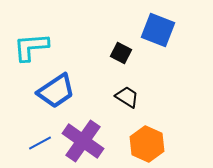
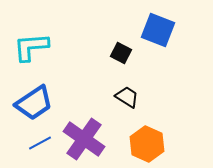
blue trapezoid: moved 22 px left, 12 px down
purple cross: moved 1 px right, 2 px up
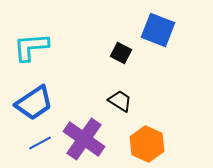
black trapezoid: moved 7 px left, 4 px down
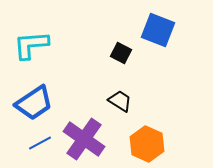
cyan L-shape: moved 2 px up
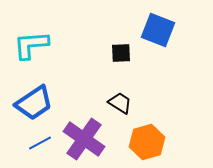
black square: rotated 30 degrees counterclockwise
black trapezoid: moved 2 px down
orange hexagon: moved 2 px up; rotated 20 degrees clockwise
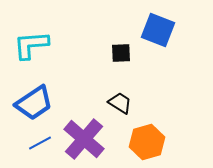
purple cross: rotated 6 degrees clockwise
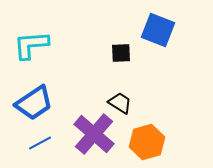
purple cross: moved 10 px right, 5 px up
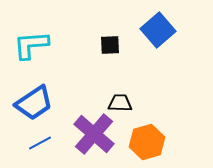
blue square: rotated 28 degrees clockwise
black square: moved 11 px left, 8 px up
black trapezoid: rotated 30 degrees counterclockwise
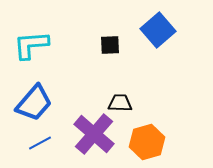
blue trapezoid: rotated 15 degrees counterclockwise
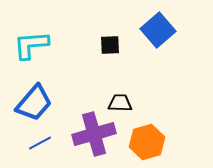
purple cross: rotated 33 degrees clockwise
